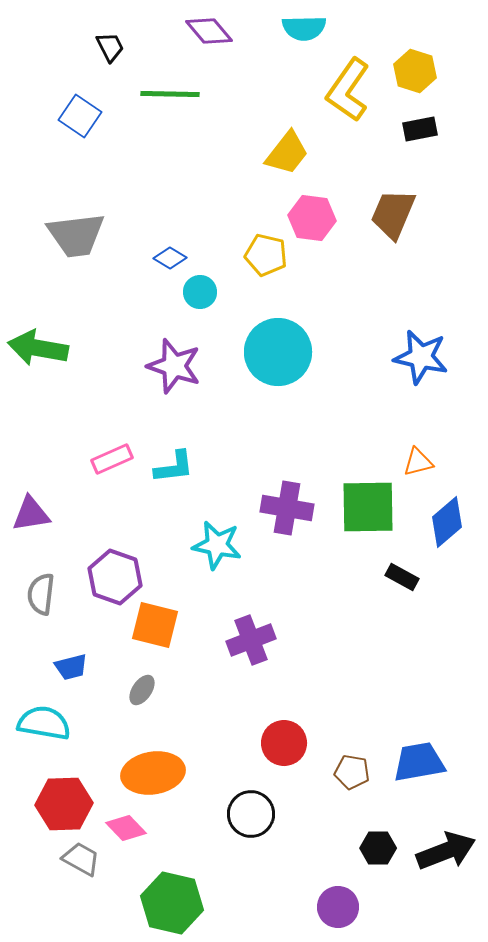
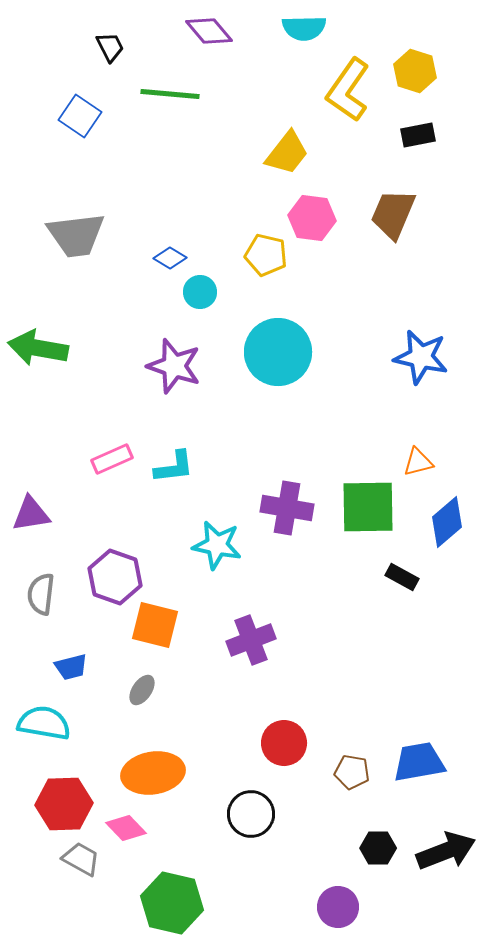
green line at (170, 94): rotated 4 degrees clockwise
black rectangle at (420, 129): moved 2 px left, 6 px down
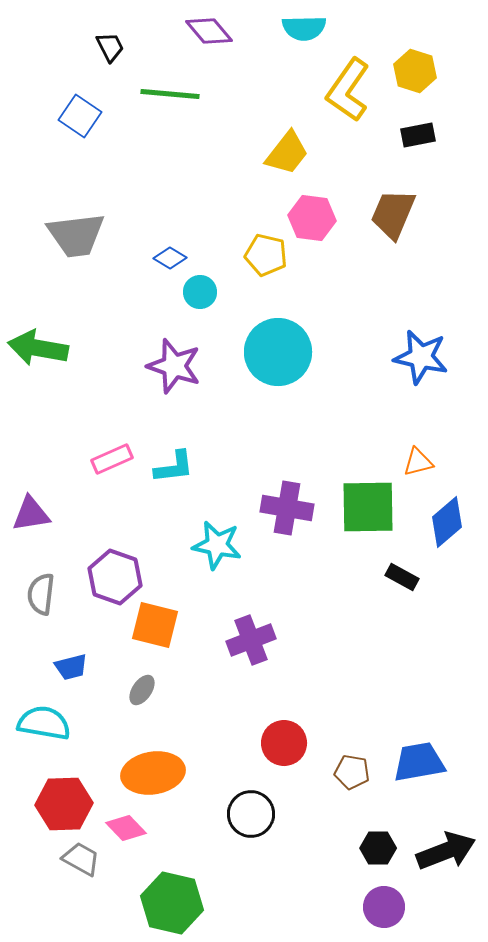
purple circle at (338, 907): moved 46 px right
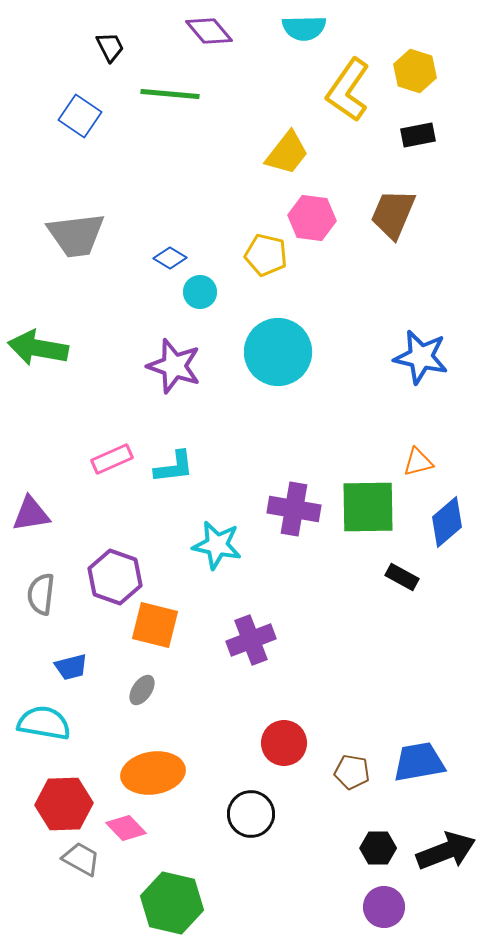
purple cross at (287, 508): moved 7 px right, 1 px down
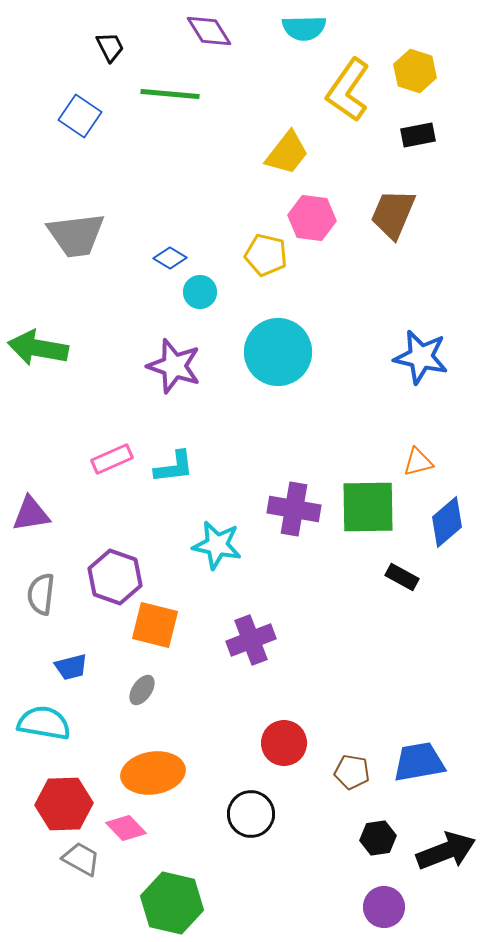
purple diamond at (209, 31): rotated 9 degrees clockwise
black hexagon at (378, 848): moved 10 px up; rotated 8 degrees counterclockwise
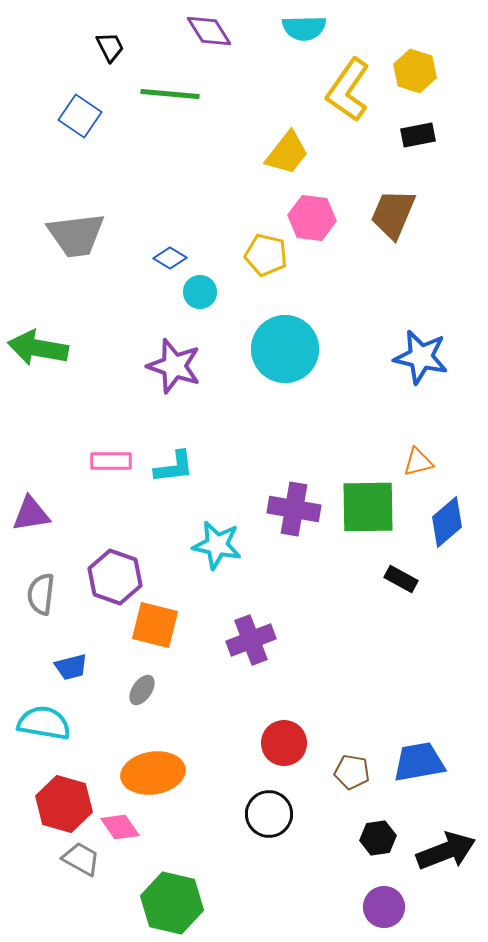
cyan circle at (278, 352): moved 7 px right, 3 px up
pink rectangle at (112, 459): moved 1 px left, 2 px down; rotated 24 degrees clockwise
black rectangle at (402, 577): moved 1 px left, 2 px down
red hexagon at (64, 804): rotated 18 degrees clockwise
black circle at (251, 814): moved 18 px right
pink diamond at (126, 828): moved 6 px left, 1 px up; rotated 9 degrees clockwise
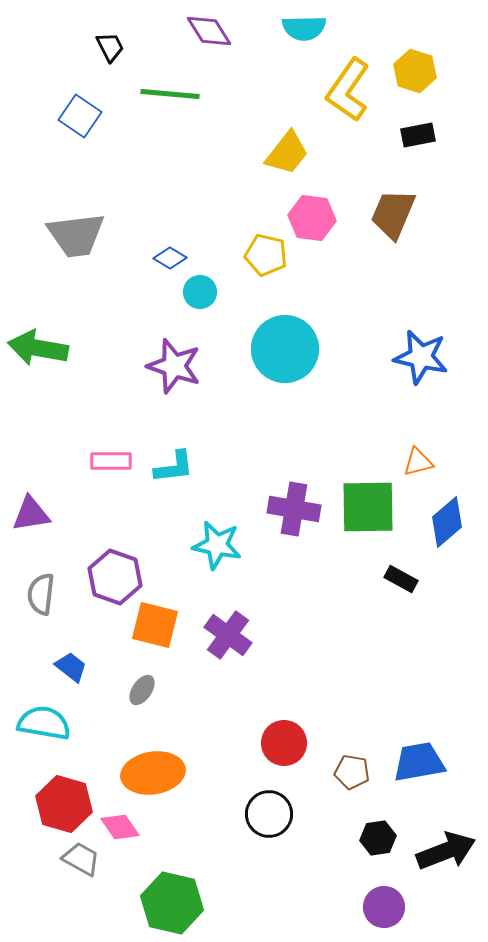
purple cross at (251, 640): moved 23 px left, 5 px up; rotated 33 degrees counterclockwise
blue trapezoid at (71, 667): rotated 128 degrees counterclockwise
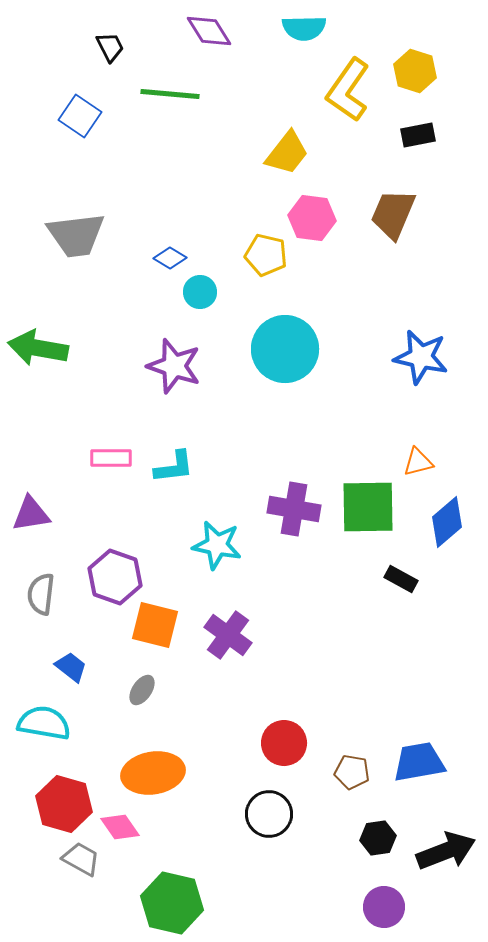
pink rectangle at (111, 461): moved 3 px up
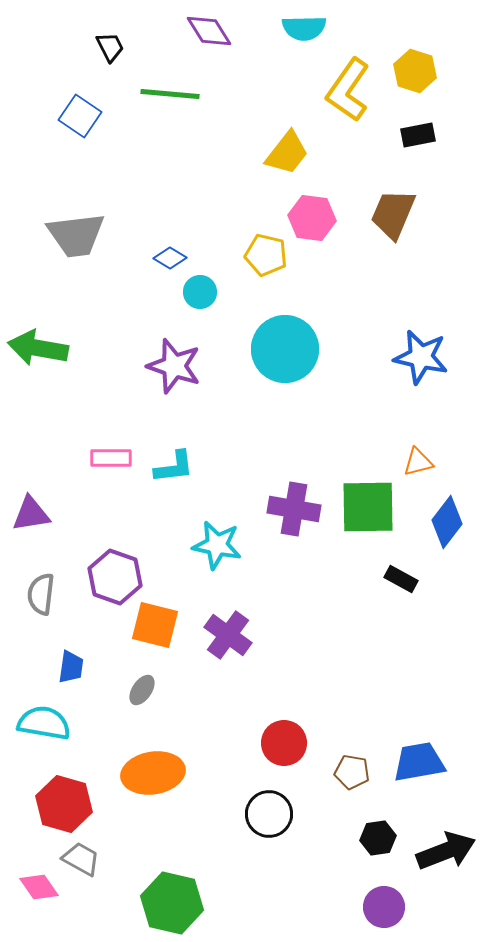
blue diamond at (447, 522): rotated 12 degrees counterclockwise
blue trapezoid at (71, 667): rotated 60 degrees clockwise
pink diamond at (120, 827): moved 81 px left, 60 px down
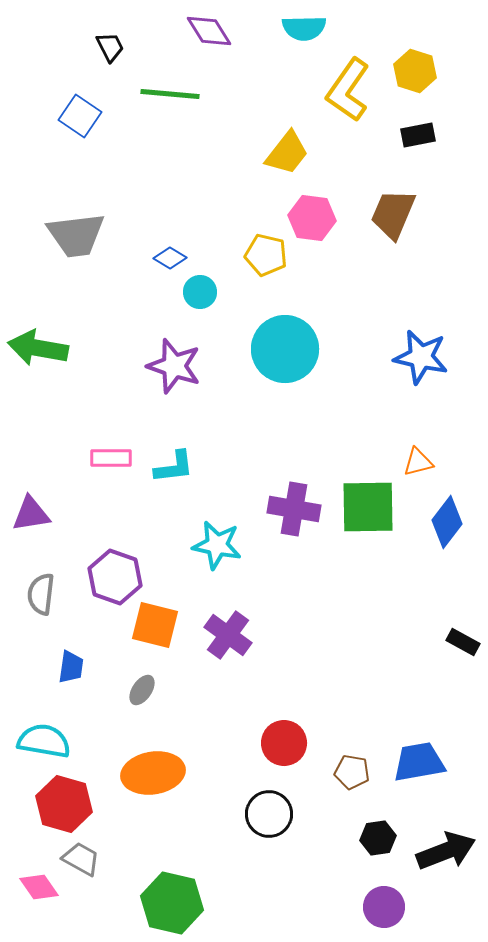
black rectangle at (401, 579): moved 62 px right, 63 px down
cyan semicircle at (44, 723): moved 18 px down
